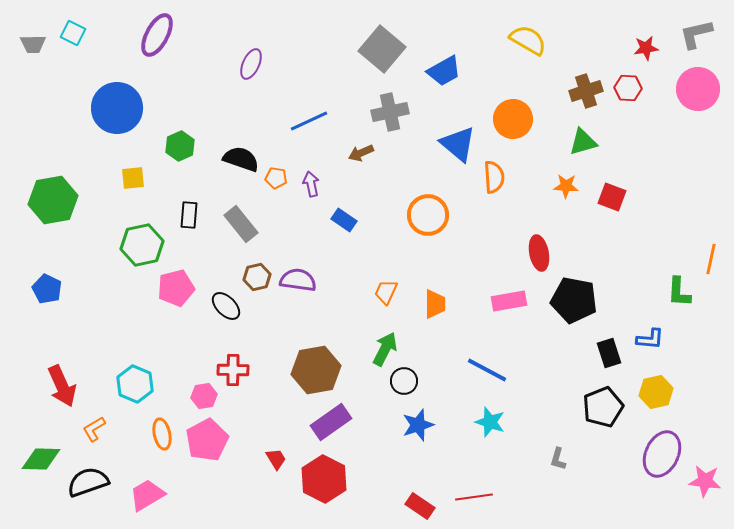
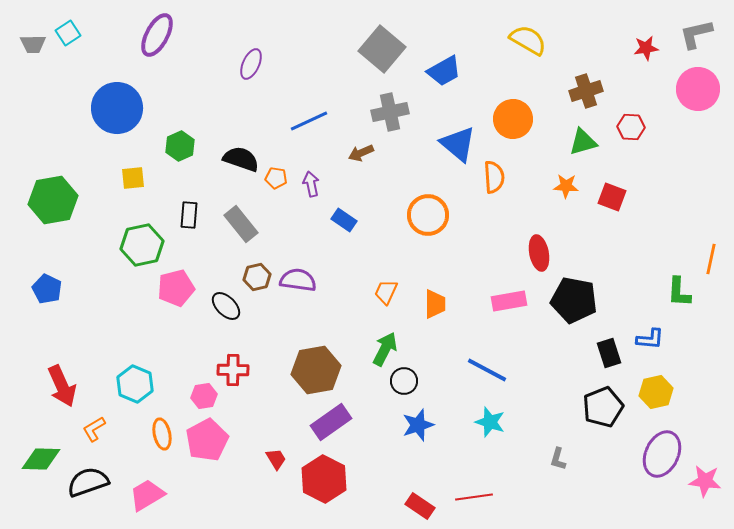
cyan square at (73, 33): moved 5 px left; rotated 30 degrees clockwise
red hexagon at (628, 88): moved 3 px right, 39 px down
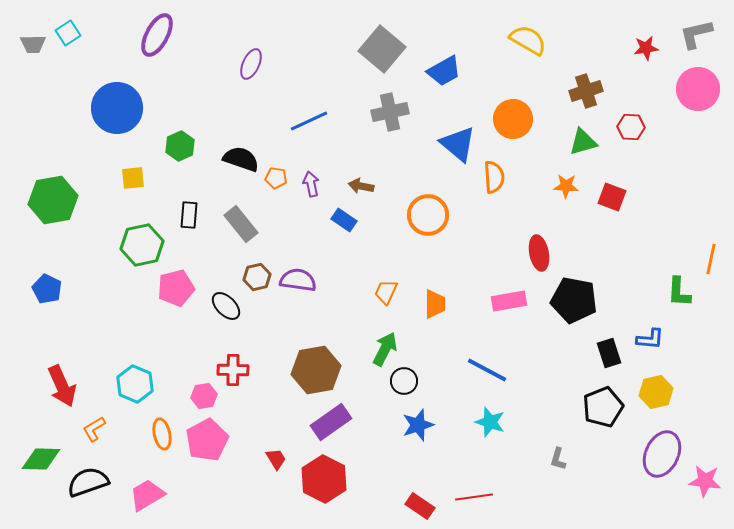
brown arrow at (361, 153): moved 33 px down; rotated 35 degrees clockwise
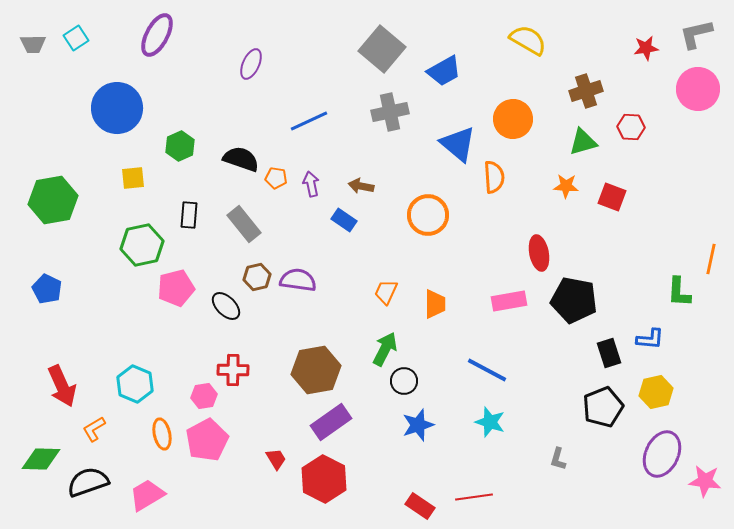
cyan square at (68, 33): moved 8 px right, 5 px down
gray rectangle at (241, 224): moved 3 px right
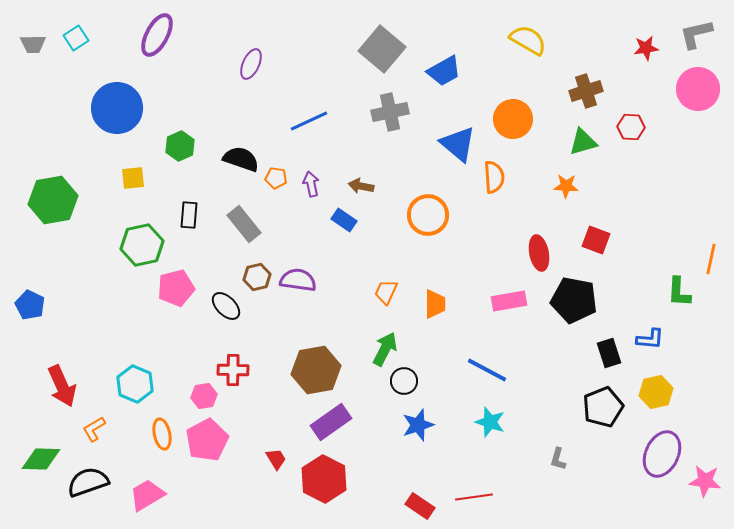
red square at (612, 197): moved 16 px left, 43 px down
blue pentagon at (47, 289): moved 17 px left, 16 px down
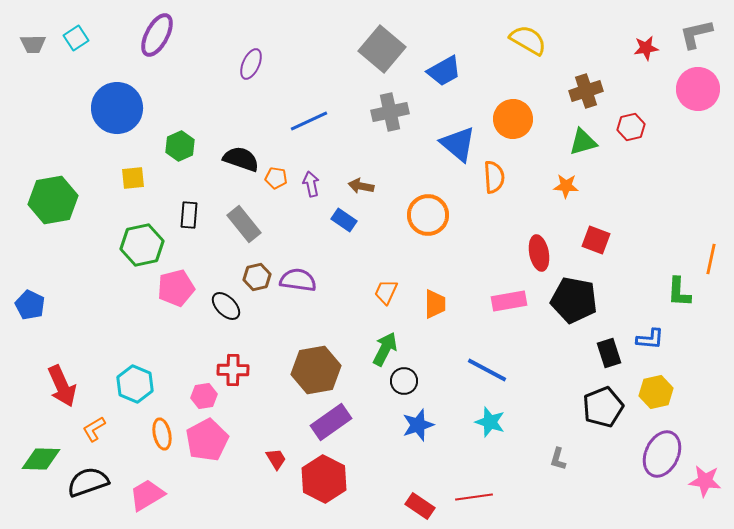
red hexagon at (631, 127): rotated 16 degrees counterclockwise
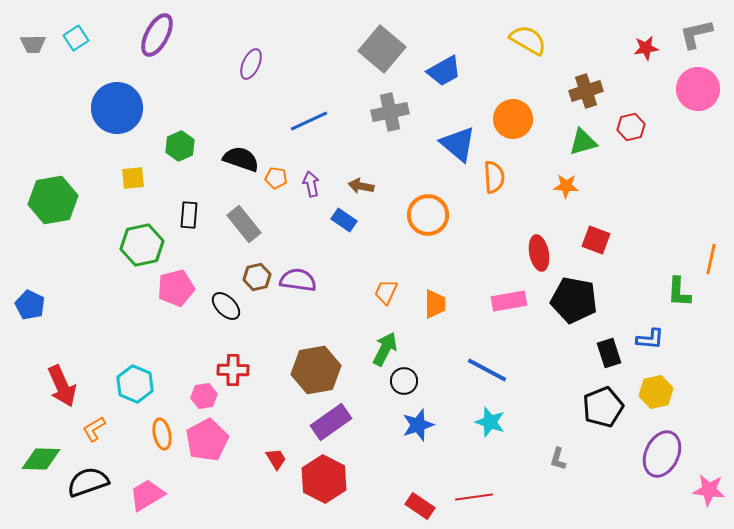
pink star at (705, 481): moved 4 px right, 9 px down
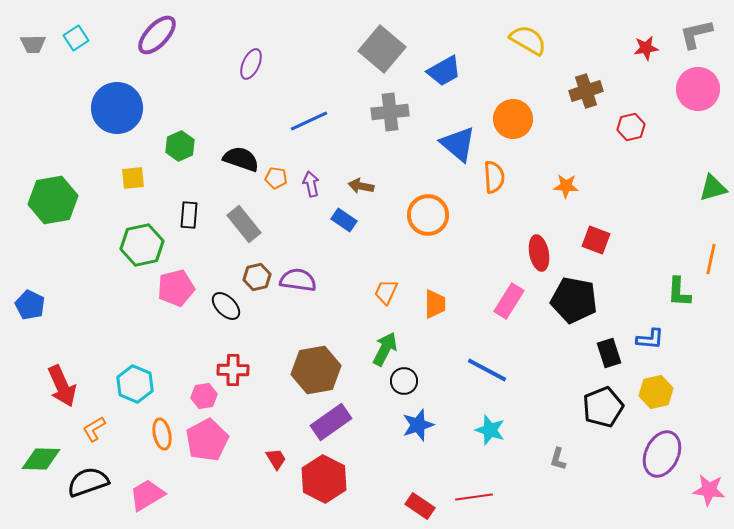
purple ellipse at (157, 35): rotated 15 degrees clockwise
gray cross at (390, 112): rotated 6 degrees clockwise
green triangle at (583, 142): moved 130 px right, 46 px down
pink rectangle at (509, 301): rotated 48 degrees counterclockwise
cyan star at (490, 422): moved 8 px down
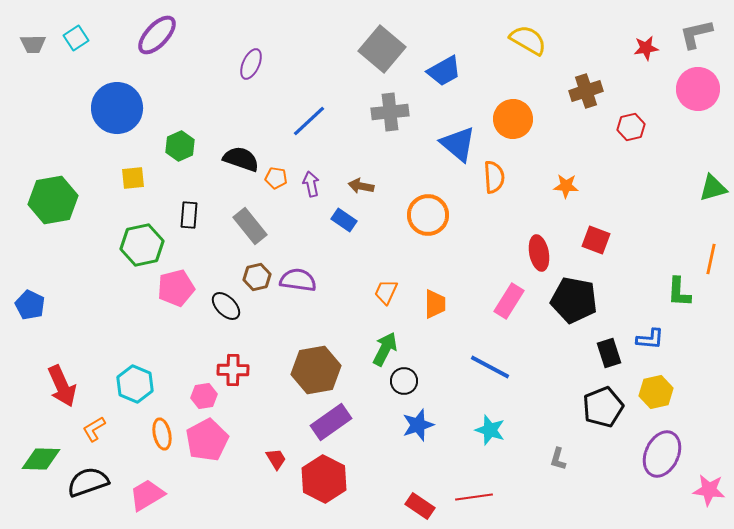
blue line at (309, 121): rotated 18 degrees counterclockwise
gray rectangle at (244, 224): moved 6 px right, 2 px down
blue line at (487, 370): moved 3 px right, 3 px up
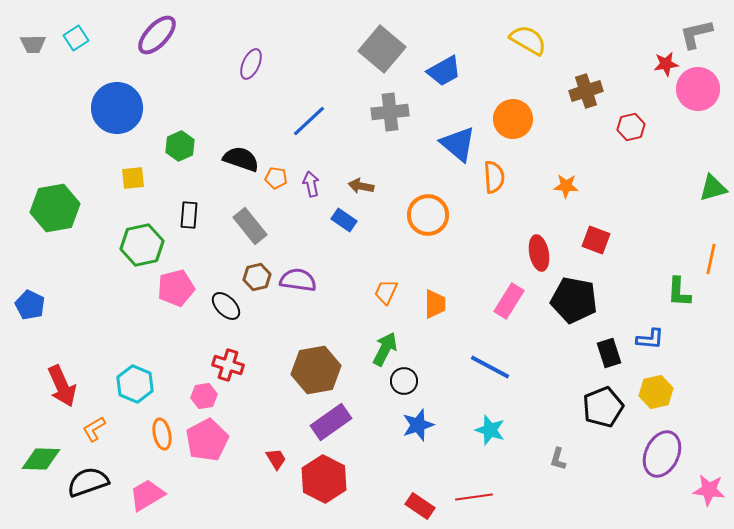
red star at (646, 48): moved 20 px right, 16 px down
green hexagon at (53, 200): moved 2 px right, 8 px down
red cross at (233, 370): moved 5 px left, 5 px up; rotated 16 degrees clockwise
